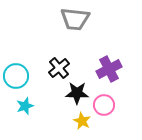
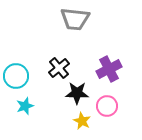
pink circle: moved 3 px right, 1 px down
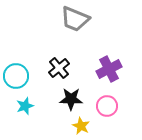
gray trapezoid: rotated 16 degrees clockwise
black star: moved 6 px left, 6 px down
yellow star: moved 1 px left, 5 px down
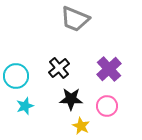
purple cross: rotated 15 degrees counterclockwise
